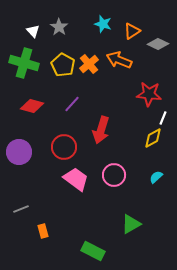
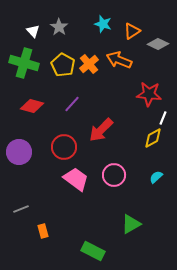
red arrow: rotated 28 degrees clockwise
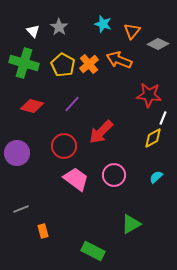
orange triangle: rotated 18 degrees counterclockwise
red star: moved 1 px down
red arrow: moved 2 px down
red circle: moved 1 px up
purple circle: moved 2 px left, 1 px down
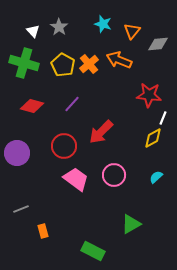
gray diamond: rotated 30 degrees counterclockwise
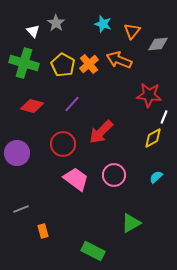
gray star: moved 3 px left, 4 px up
white line: moved 1 px right, 1 px up
red circle: moved 1 px left, 2 px up
green triangle: moved 1 px up
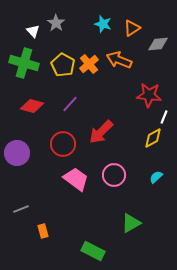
orange triangle: moved 3 px up; rotated 18 degrees clockwise
purple line: moved 2 px left
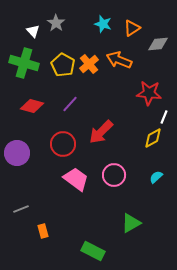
red star: moved 2 px up
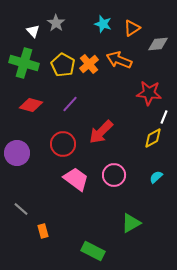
red diamond: moved 1 px left, 1 px up
gray line: rotated 63 degrees clockwise
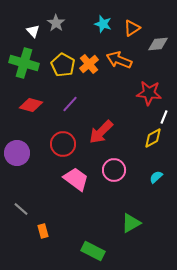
pink circle: moved 5 px up
